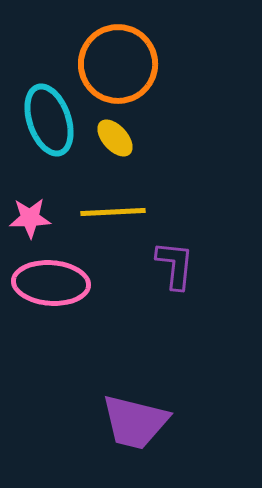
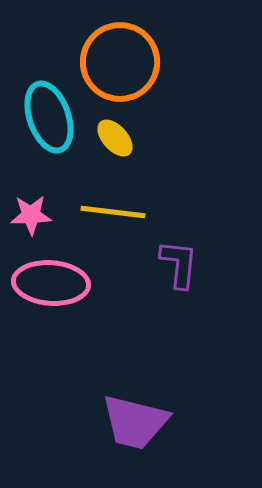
orange circle: moved 2 px right, 2 px up
cyan ellipse: moved 3 px up
yellow line: rotated 10 degrees clockwise
pink star: moved 1 px right, 3 px up
purple L-shape: moved 4 px right, 1 px up
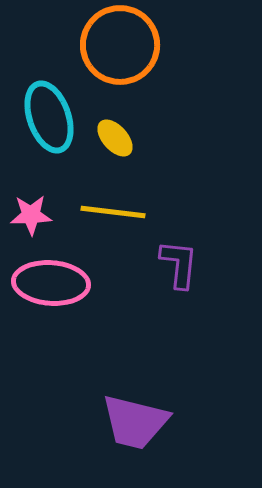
orange circle: moved 17 px up
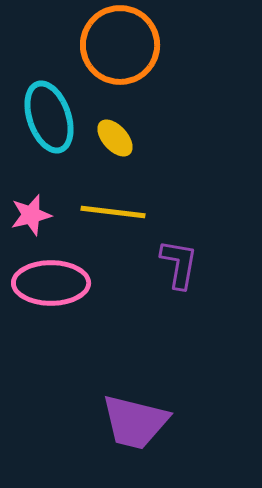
pink star: rotated 12 degrees counterclockwise
purple L-shape: rotated 4 degrees clockwise
pink ellipse: rotated 4 degrees counterclockwise
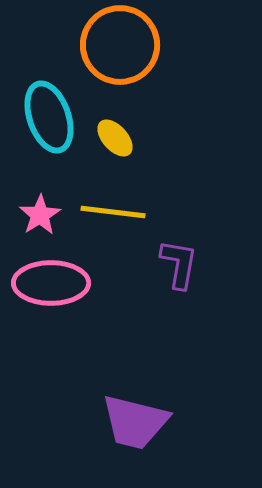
pink star: moved 9 px right; rotated 18 degrees counterclockwise
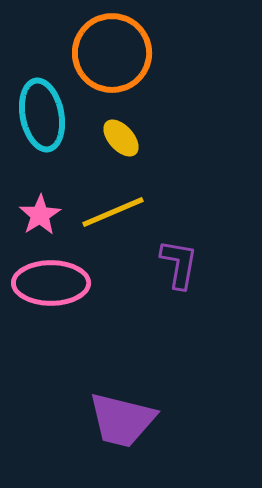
orange circle: moved 8 px left, 8 px down
cyan ellipse: moved 7 px left, 2 px up; rotated 8 degrees clockwise
yellow ellipse: moved 6 px right
yellow line: rotated 30 degrees counterclockwise
purple trapezoid: moved 13 px left, 2 px up
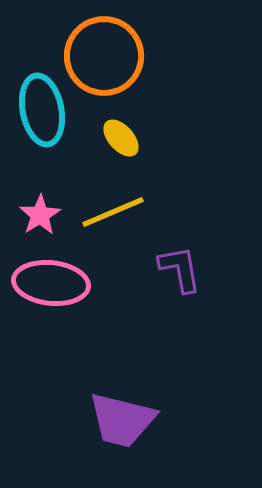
orange circle: moved 8 px left, 3 px down
cyan ellipse: moved 5 px up
purple L-shape: moved 1 px right, 5 px down; rotated 20 degrees counterclockwise
pink ellipse: rotated 6 degrees clockwise
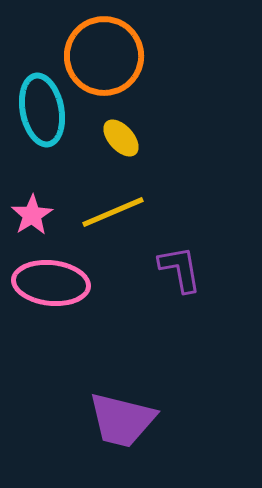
pink star: moved 8 px left
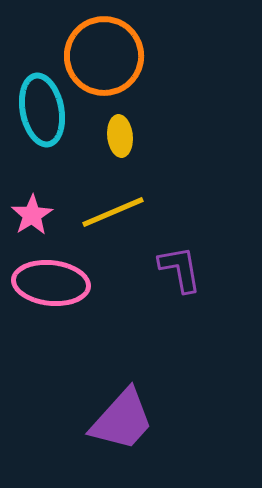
yellow ellipse: moved 1 px left, 2 px up; rotated 36 degrees clockwise
purple trapezoid: rotated 62 degrees counterclockwise
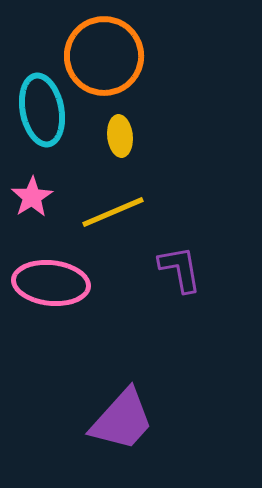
pink star: moved 18 px up
